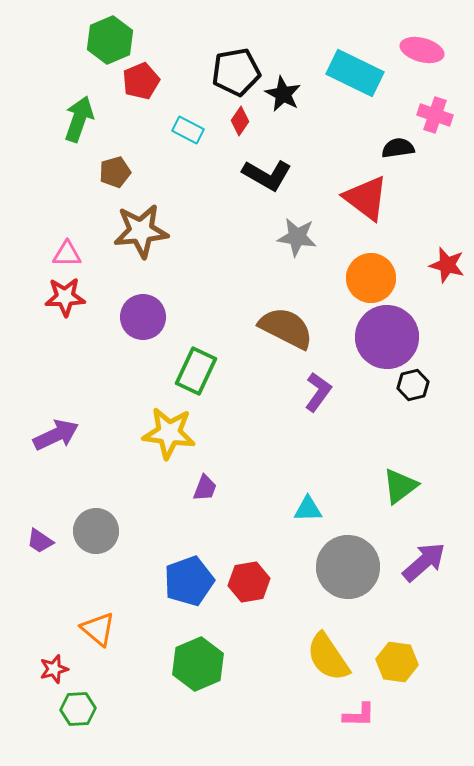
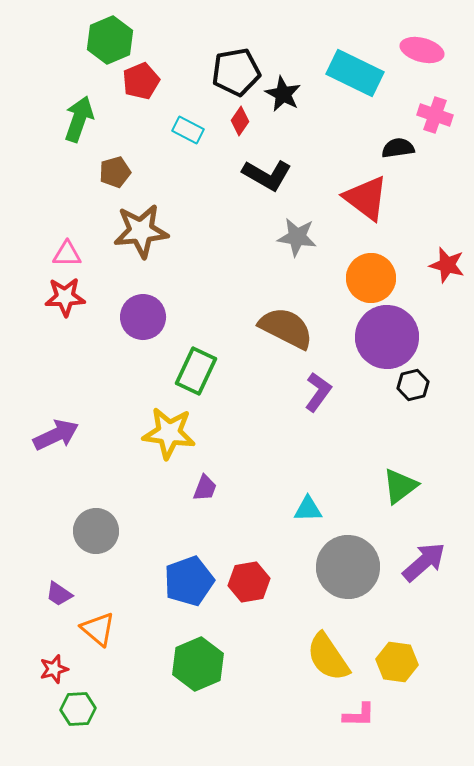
purple trapezoid at (40, 541): moved 19 px right, 53 px down
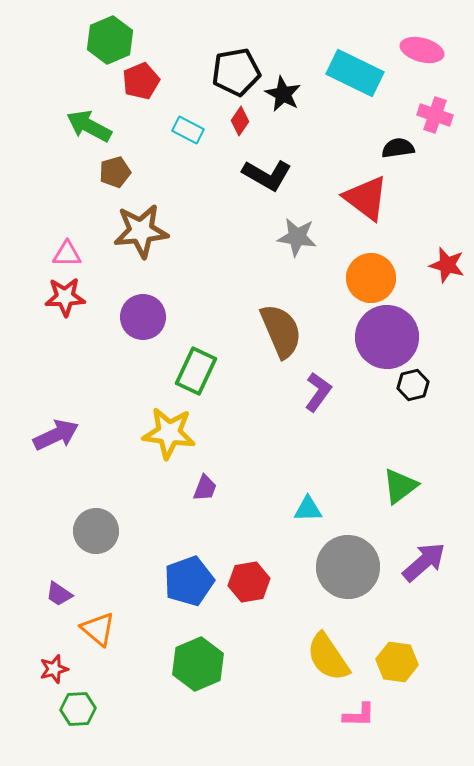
green arrow at (79, 119): moved 10 px right, 7 px down; rotated 81 degrees counterclockwise
brown semicircle at (286, 328): moved 5 px left, 3 px down; rotated 40 degrees clockwise
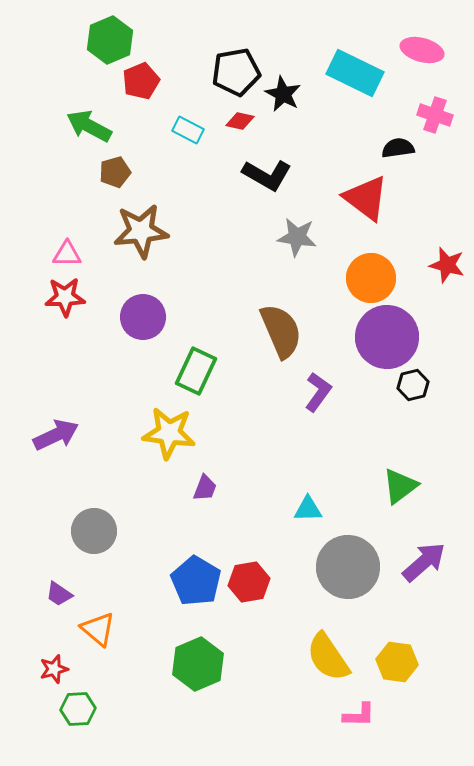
red diamond at (240, 121): rotated 68 degrees clockwise
gray circle at (96, 531): moved 2 px left
blue pentagon at (189, 581): moved 7 px right; rotated 21 degrees counterclockwise
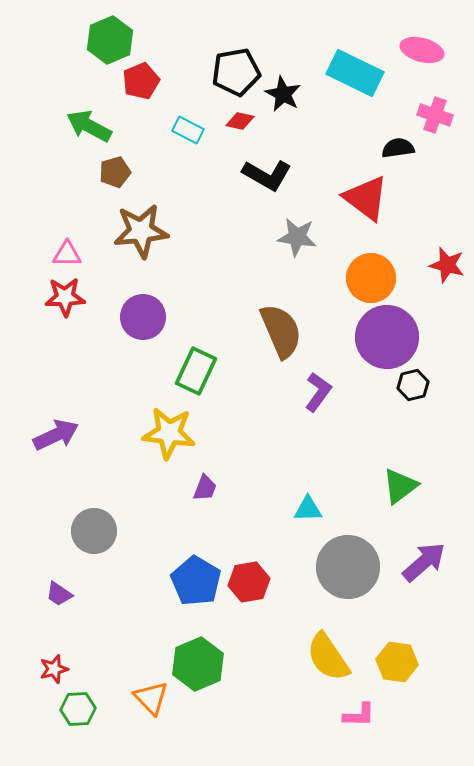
orange triangle at (98, 629): moved 53 px right, 69 px down; rotated 6 degrees clockwise
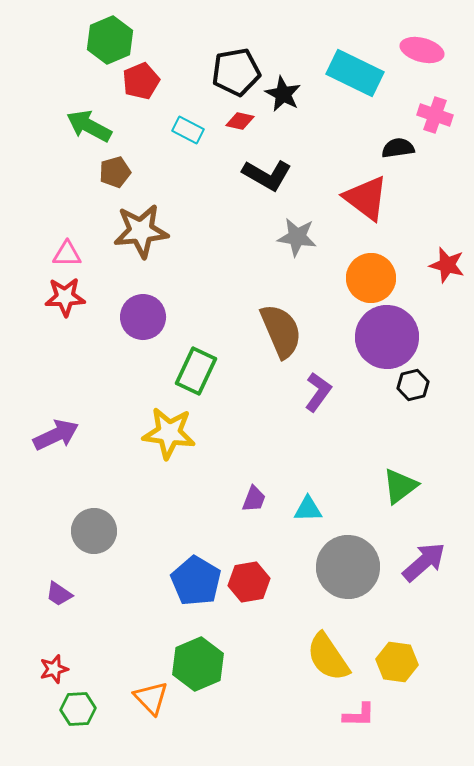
purple trapezoid at (205, 488): moved 49 px right, 11 px down
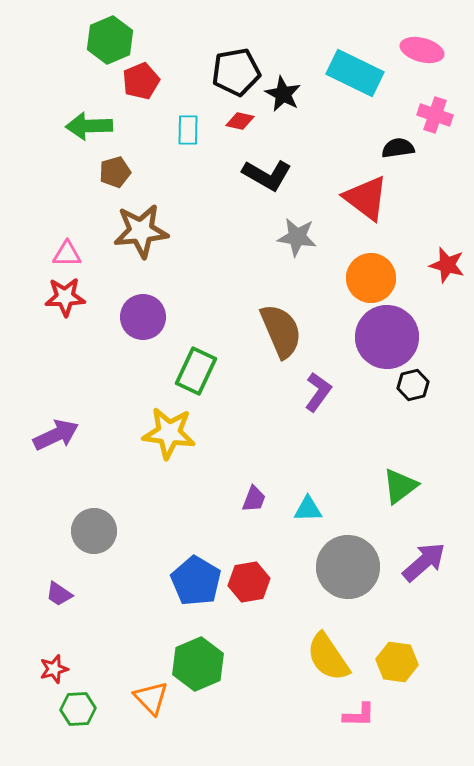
green arrow at (89, 126): rotated 30 degrees counterclockwise
cyan rectangle at (188, 130): rotated 64 degrees clockwise
